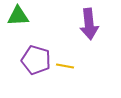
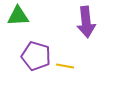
purple arrow: moved 3 px left, 2 px up
purple pentagon: moved 4 px up
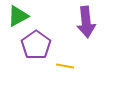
green triangle: rotated 25 degrees counterclockwise
purple pentagon: moved 11 px up; rotated 20 degrees clockwise
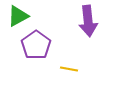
purple arrow: moved 2 px right, 1 px up
yellow line: moved 4 px right, 3 px down
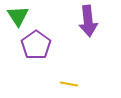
green triangle: rotated 35 degrees counterclockwise
yellow line: moved 15 px down
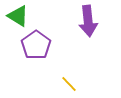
green triangle: rotated 25 degrees counterclockwise
yellow line: rotated 36 degrees clockwise
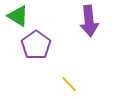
purple arrow: moved 1 px right
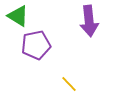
purple pentagon: rotated 24 degrees clockwise
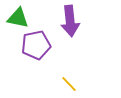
green triangle: moved 2 px down; rotated 20 degrees counterclockwise
purple arrow: moved 19 px left
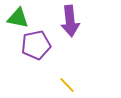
yellow line: moved 2 px left, 1 px down
